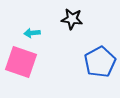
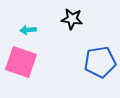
cyan arrow: moved 4 px left, 3 px up
blue pentagon: rotated 20 degrees clockwise
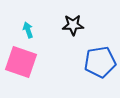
black star: moved 1 px right, 6 px down; rotated 10 degrees counterclockwise
cyan arrow: rotated 77 degrees clockwise
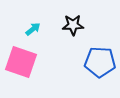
cyan arrow: moved 5 px right, 1 px up; rotated 70 degrees clockwise
blue pentagon: rotated 12 degrees clockwise
